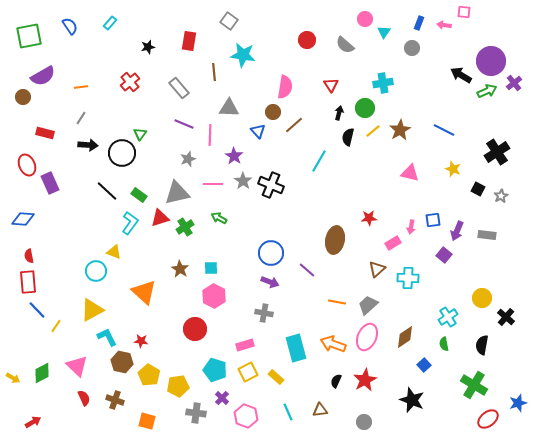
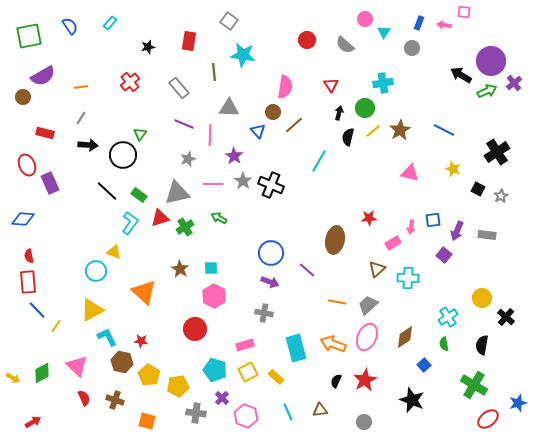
black circle at (122, 153): moved 1 px right, 2 px down
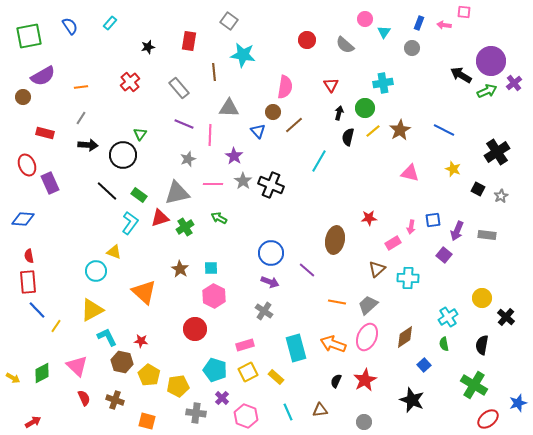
gray cross at (264, 313): moved 2 px up; rotated 24 degrees clockwise
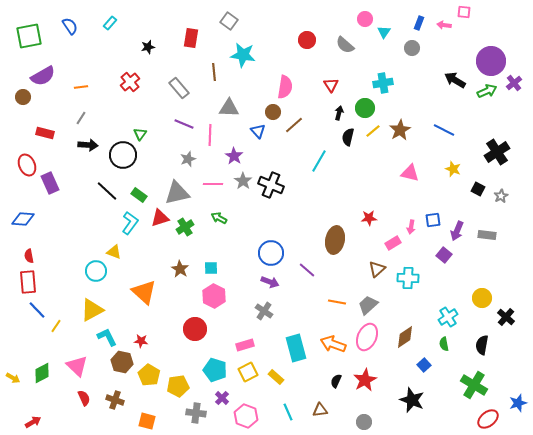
red rectangle at (189, 41): moved 2 px right, 3 px up
black arrow at (461, 75): moved 6 px left, 5 px down
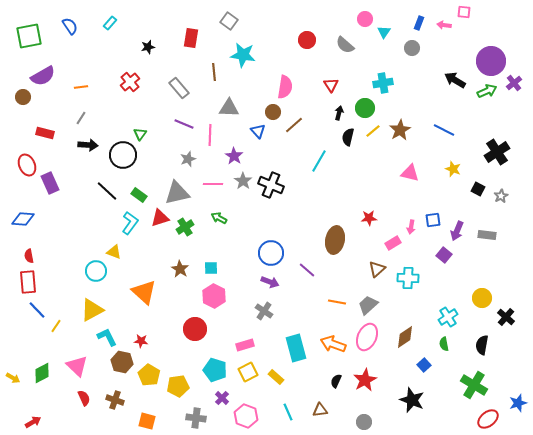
gray cross at (196, 413): moved 5 px down
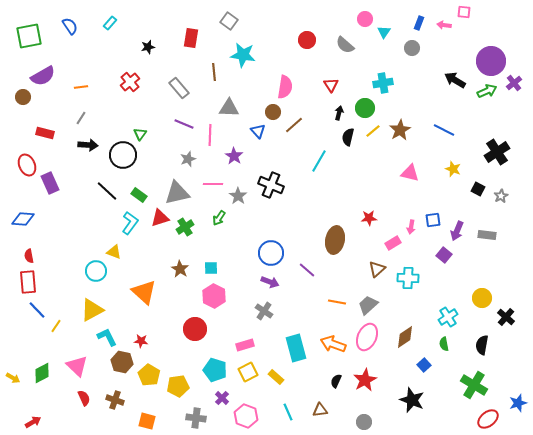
gray star at (243, 181): moved 5 px left, 15 px down
green arrow at (219, 218): rotated 84 degrees counterclockwise
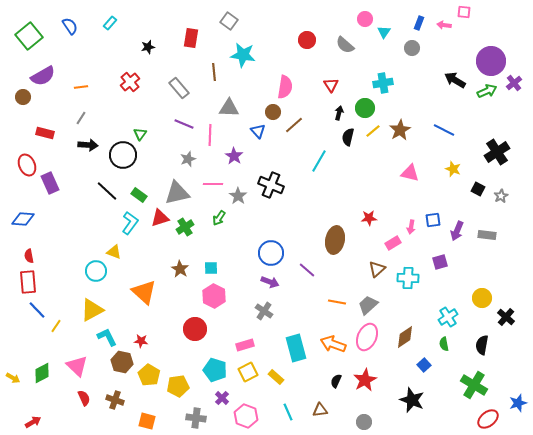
green square at (29, 36): rotated 28 degrees counterclockwise
purple square at (444, 255): moved 4 px left, 7 px down; rotated 35 degrees clockwise
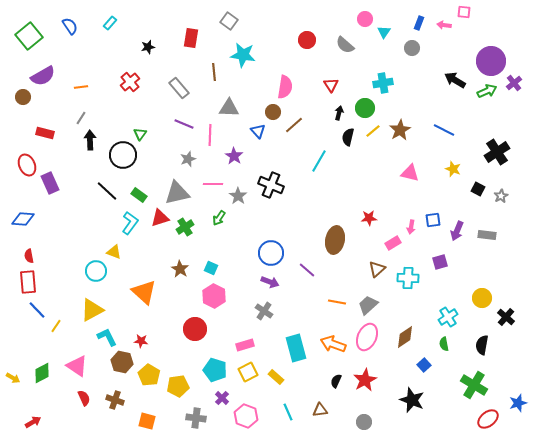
black arrow at (88, 145): moved 2 px right, 5 px up; rotated 96 degrees counterclockwise
cyan square at (211, 268): rotated 24 degrees clockwise
pink triangle at (77, 366): rotated 10 degrees counterclockwise
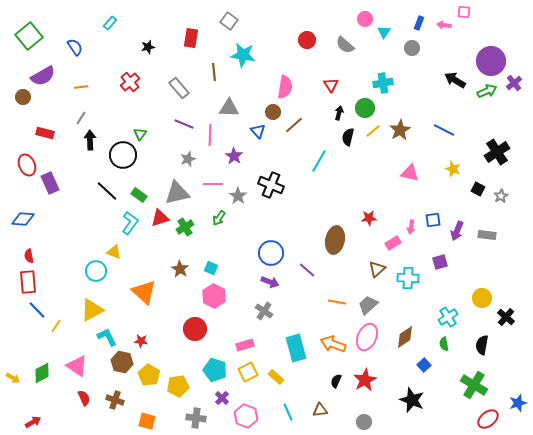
blue semicircle at (70, 26): moved 5 px right, 21 px down
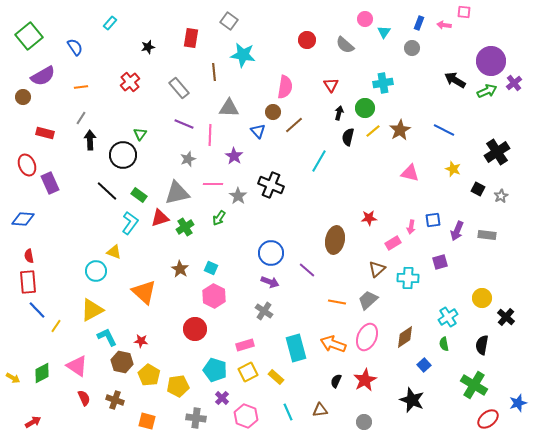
gray trapezoid at (368, 305): moved 5 px up
